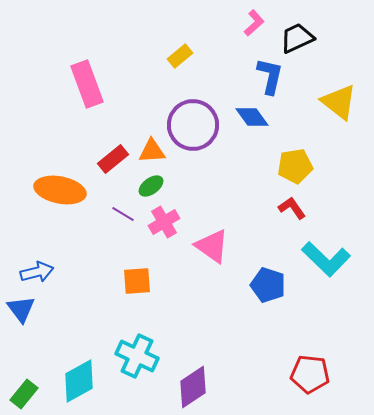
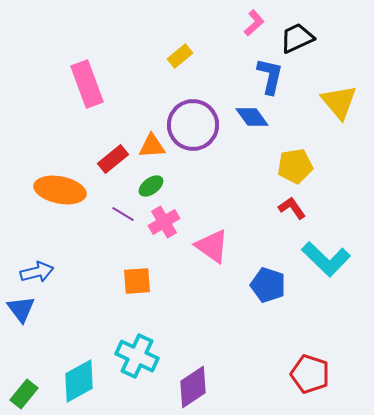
yellow triangle: rotated 12 degrees clockwise
orange triangle: moved 5 px up
red pentagon: rotated 12 degrees clockwise
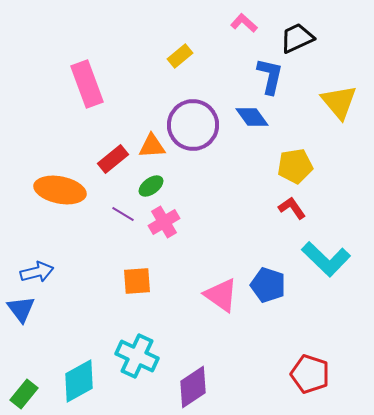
pink L-shape: moved 10 px left; rotated 96 degrees counterclockwise
pink triangle: moved 9 px right, 49 px down
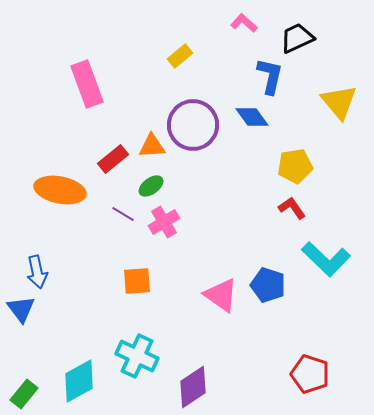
blue arrow: rotated 92 degrees clockwise
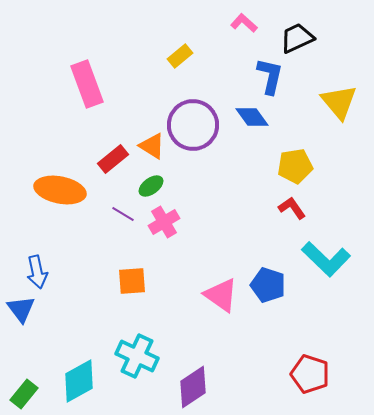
orange triangle: rotated 36 degrees clockwise
orange square: moved 5 px left
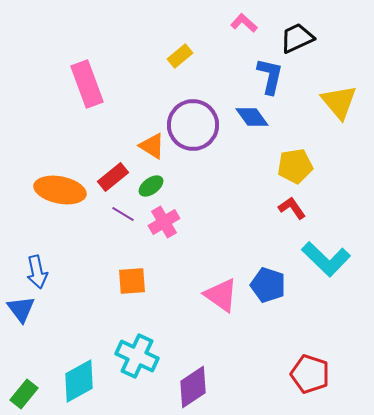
red rectangle: moved 18 px down
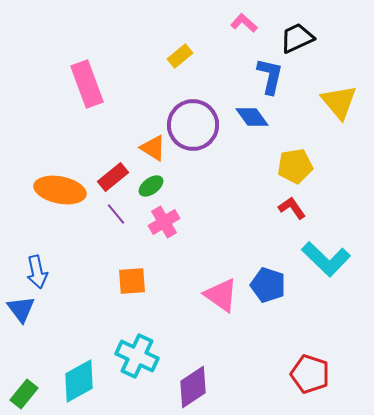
orange triangle: moved 1 px right, 2 px down
purple line: moved 7 px left; rotated 20 degrees clockwise
